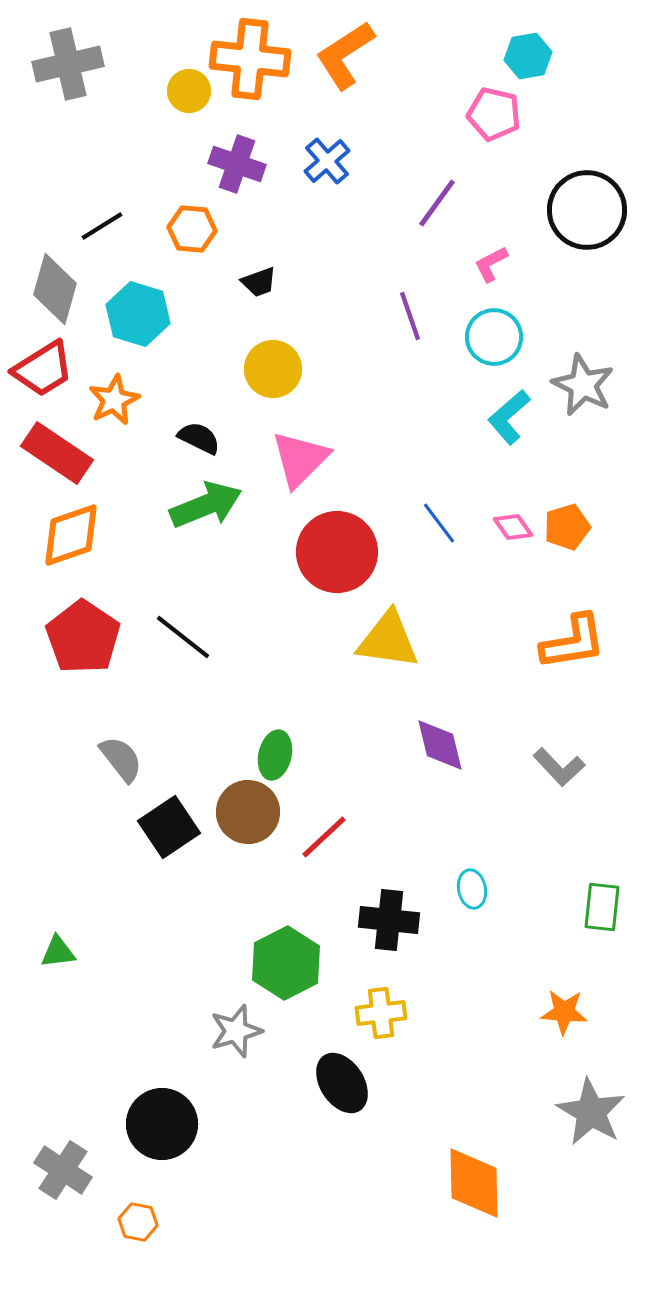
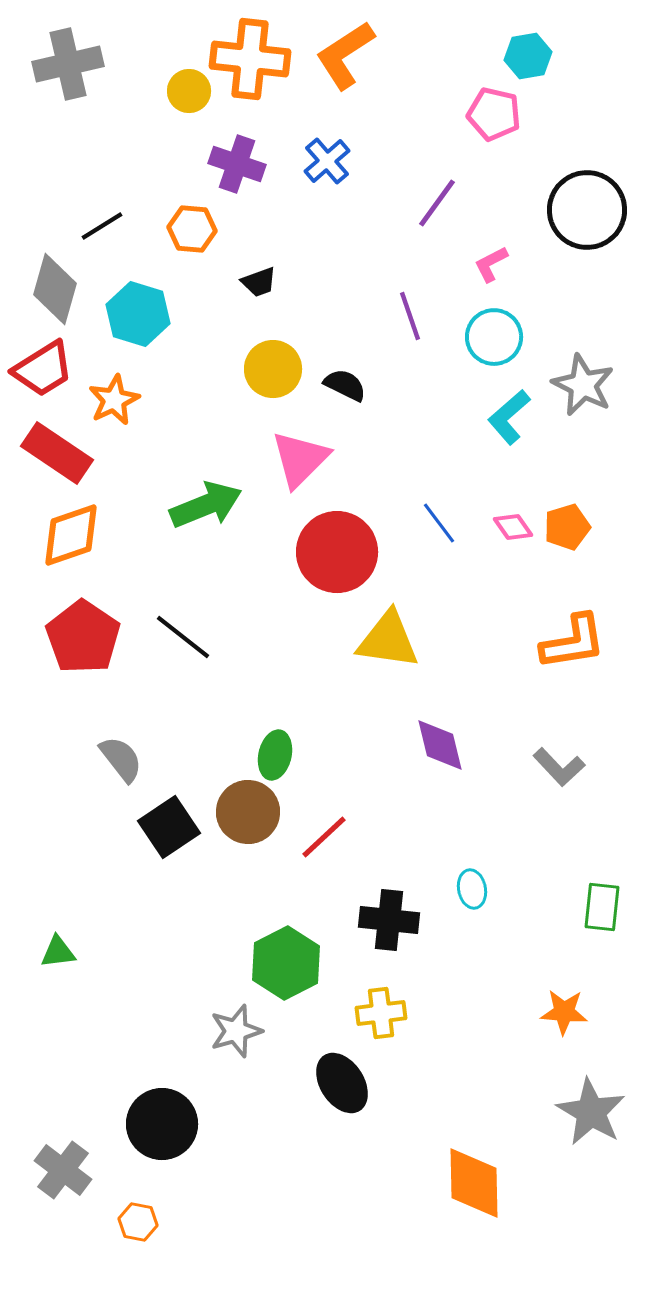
black semicircle at (199, 438): moved 146 px right, 53 px up
gray cross at (63, 1170): rotated 4 degrees clockwise
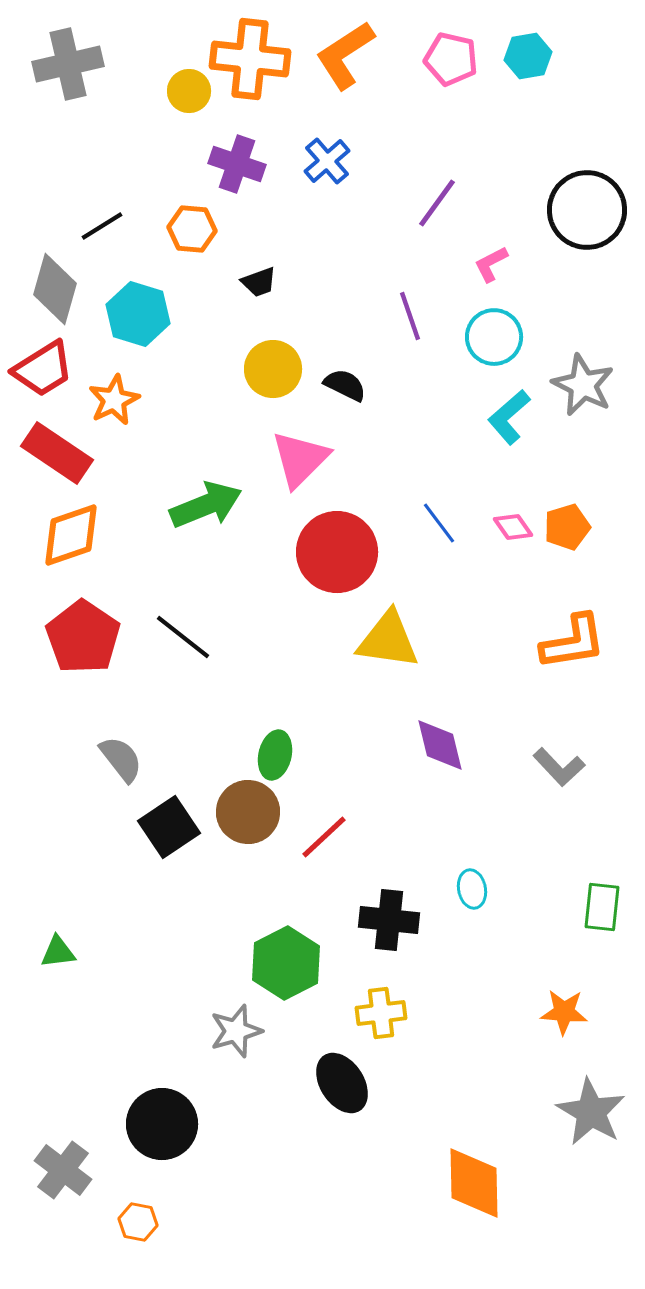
pink pentagon at (494, 114): moved 43 px left, 55 px up
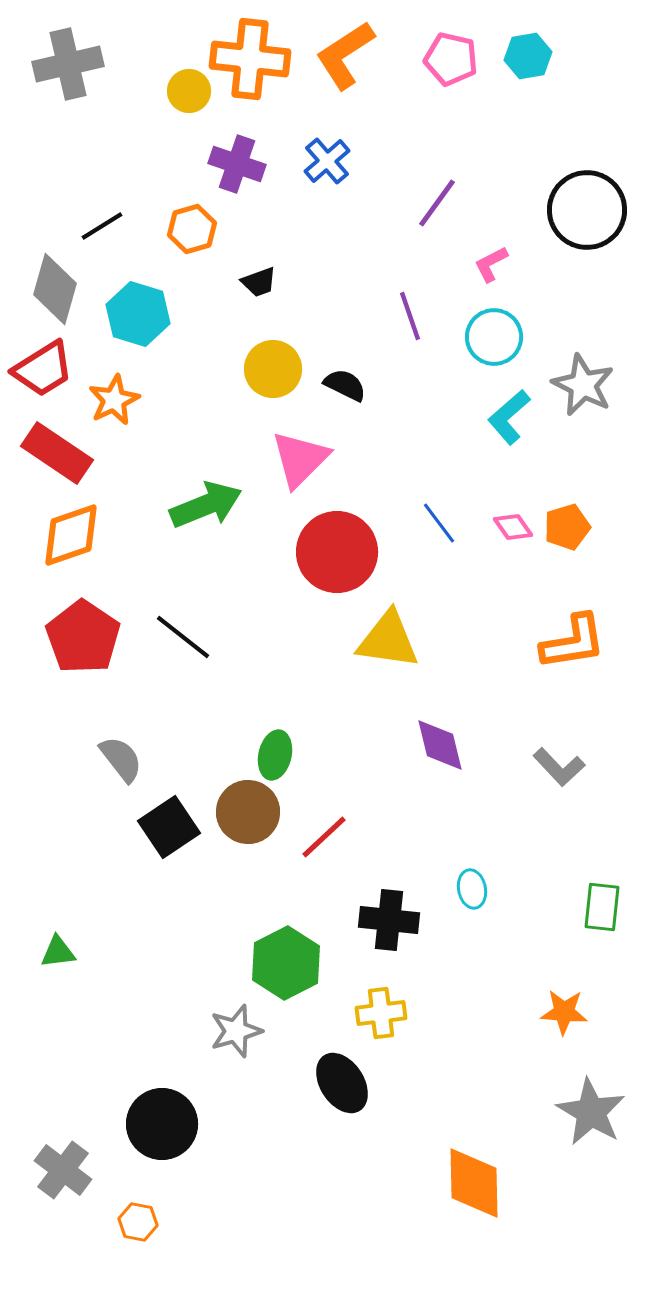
orange hexagon at (192, 229): rotated 21 degrees counterclockwise
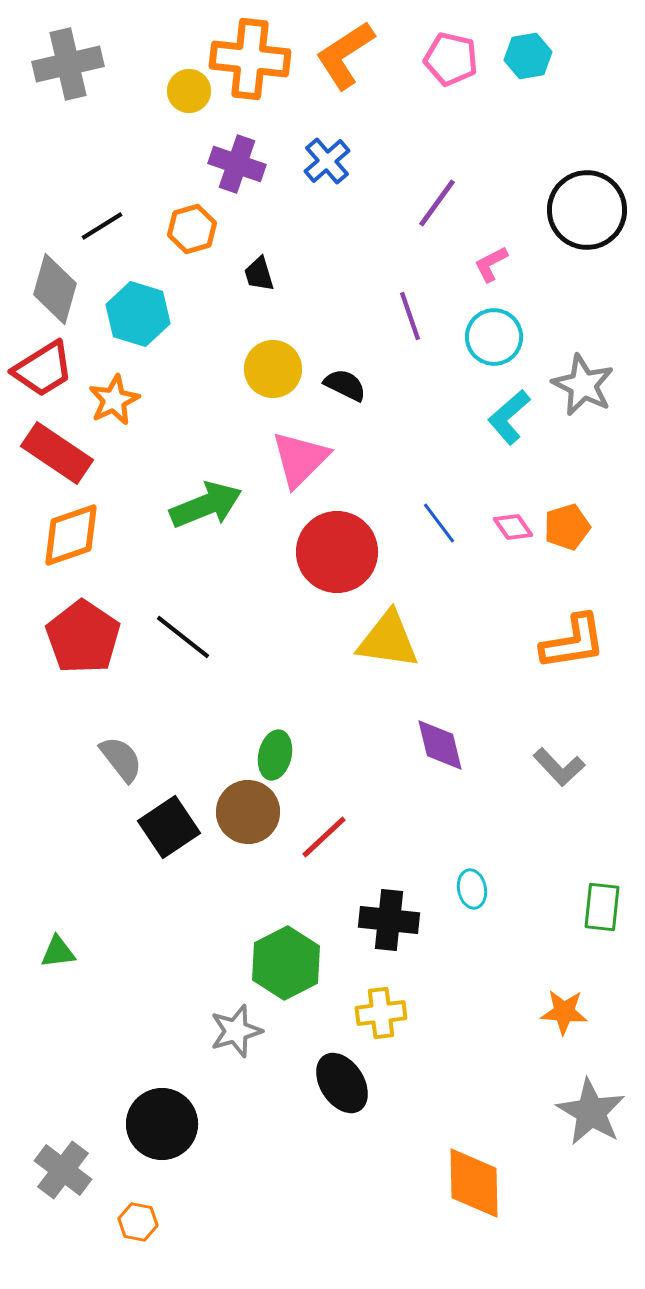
black trapezoid at (259, 282): moved 8 px up; rotated 93 degrees clockwise
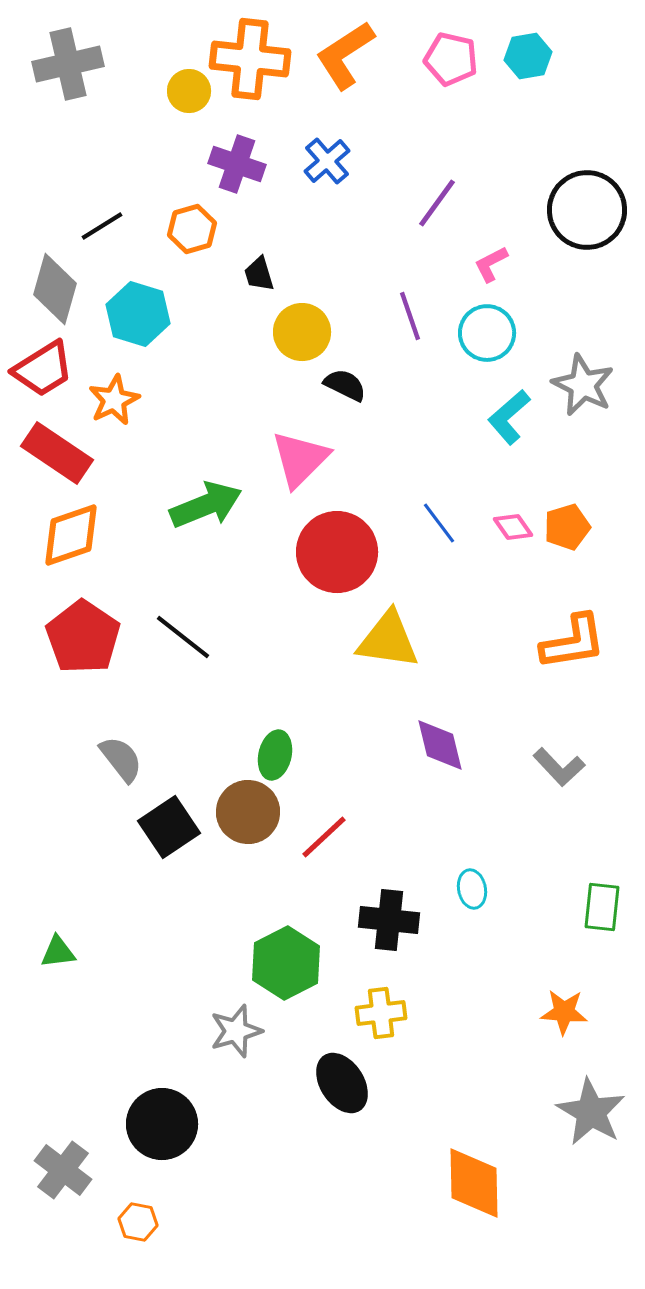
cyan circle at (494, 337): moved 7 px left, 4 px up
yellow circle at (273, 369): moved 29 px right, 37 px up
